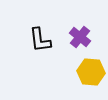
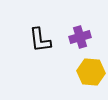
purple cross: rotated 35 degrees clockwise
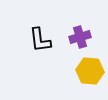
yellow hexagon: moved 1 px left, 1 px up
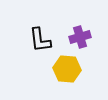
yellow hexagon: moved 23 px left, 2 px up
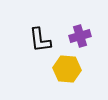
purple cross: moved 1 px up
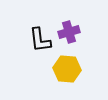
purple cross: moved 11 px left, 4 px up
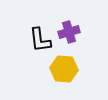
yellow hexagon: moved 3 px left
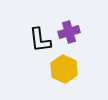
yellow hexagon: rotated 20 degrees clockwise
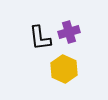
black L-shape: moved 2 px up
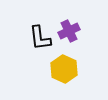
purple cross: moved 1 px up; rotated 10 degrees counterclockwise
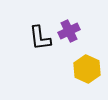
yellow hexagon: moved 23 px right
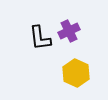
yellow hexagon: moved 11 px left, 4 px down
